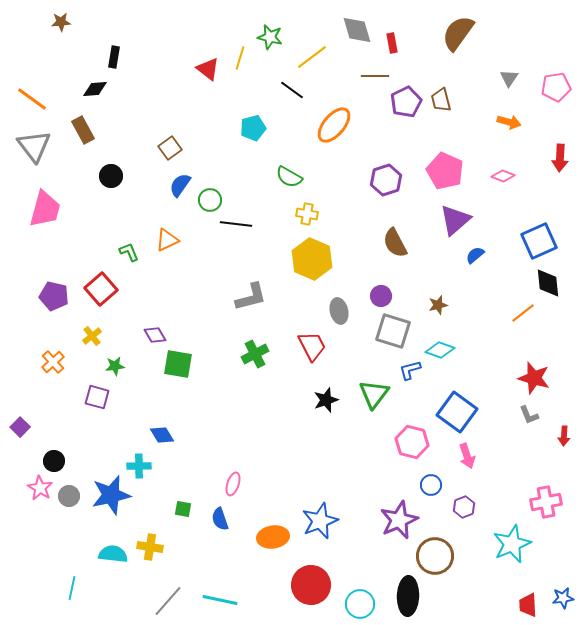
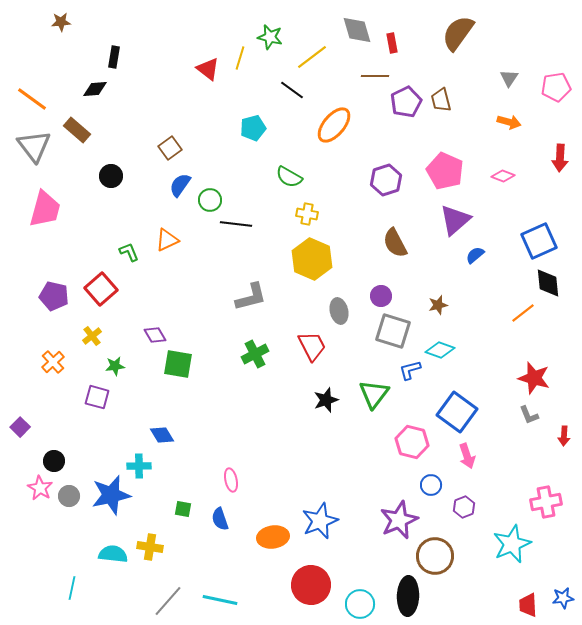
brown rectangle at (83, 130): moved 6 px left; rotated 20 degrees counterclockwise
pink ellipse at (233, 484): moved 2 px left, 4 px up; rotated 30 degrees counterclockwise
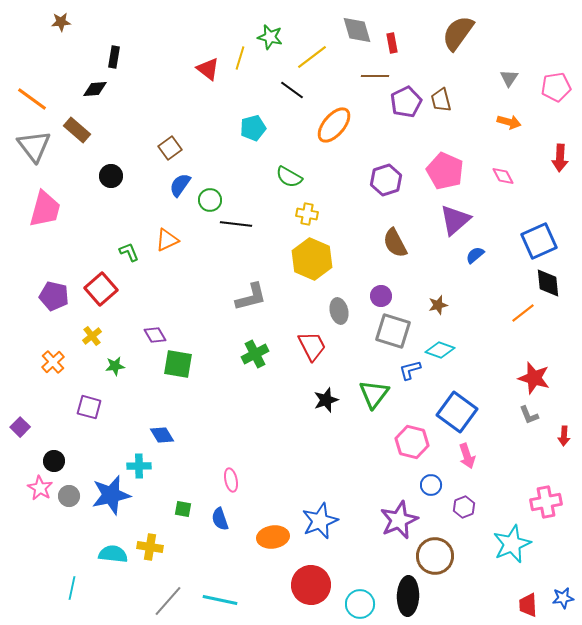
pink diamond at (503, 176): rotated 40 degrees clockwise
purple square at (97, 397): moved 8 px left, 10 px down
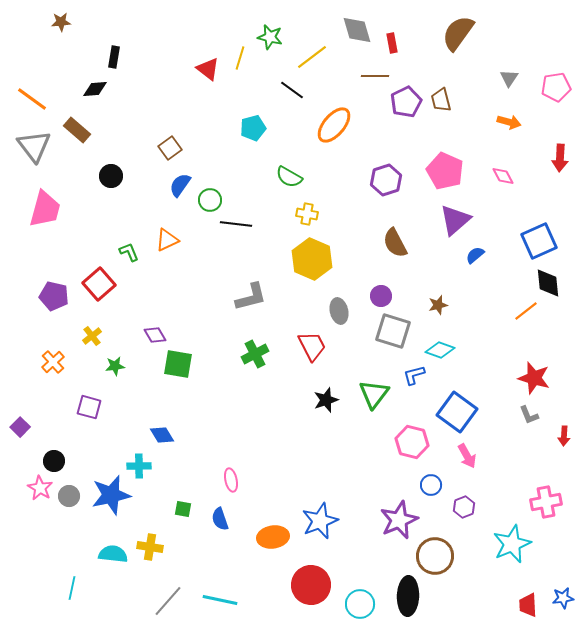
red square at (101, 289): moved 2 px left, 5 px up
orange line at (523, 313): moved 3 px right, 2 px up
blue L-shape at (410, 370): moved 4 px right, 5 px down
pink arrow at (467, 456): rotated 10 degrees counterclockwise
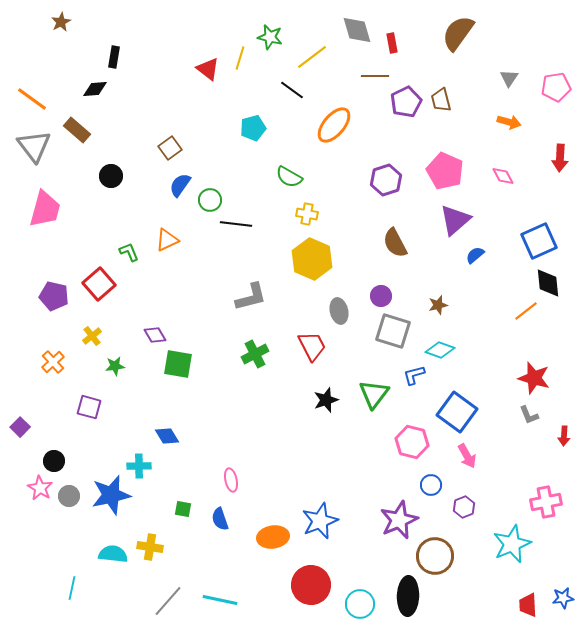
brown star at (61, 22): rotated 24 degrees counterclockwise
blue diamond at (162, 435): moved 5 px right, 1 px down
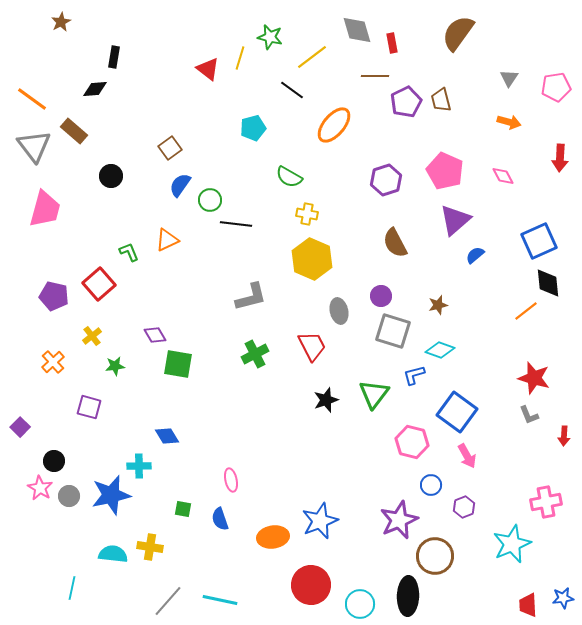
brown rectangle at (77, 130): moved 3 px left, 1 px down
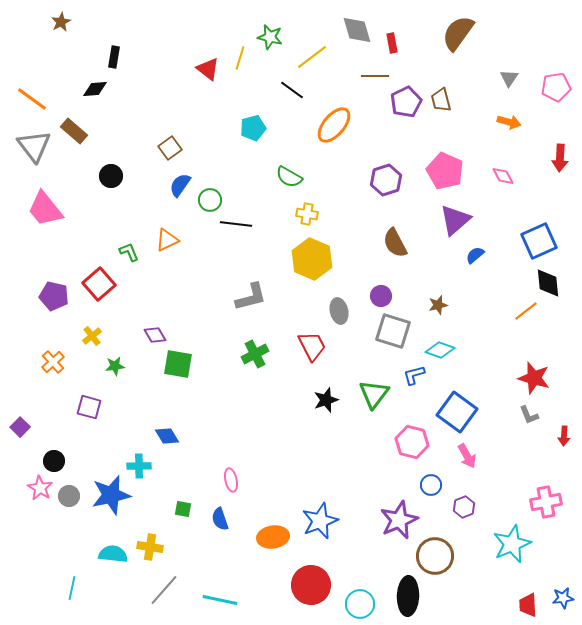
pink trapezoid at (45, 209): rotated 126 degrees clockwise
gray line at (168, 601): moved 4 px left, 11 px up
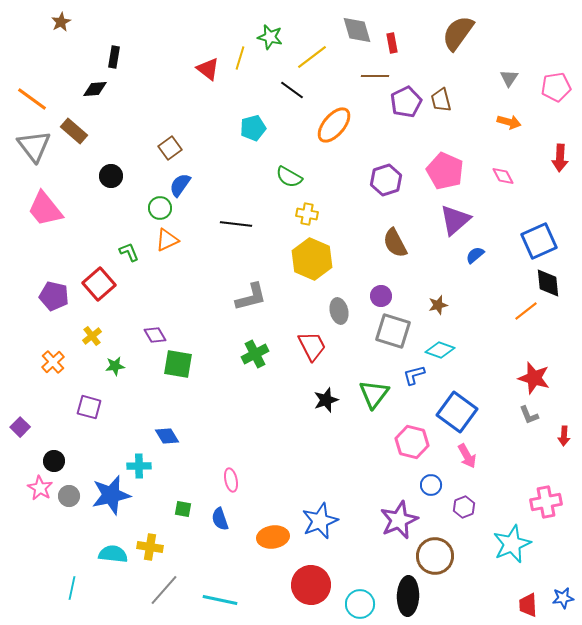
green circle at (210, 200): moved 50 px left, 8 px down
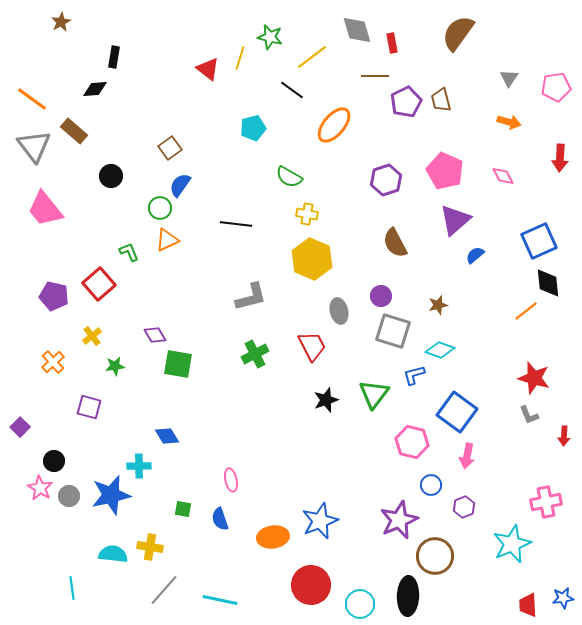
pink arrow at (467, 456): rotated 40 degrees clockwise
cyan line at (72, 588): rotated 20 degrees counterclockwise
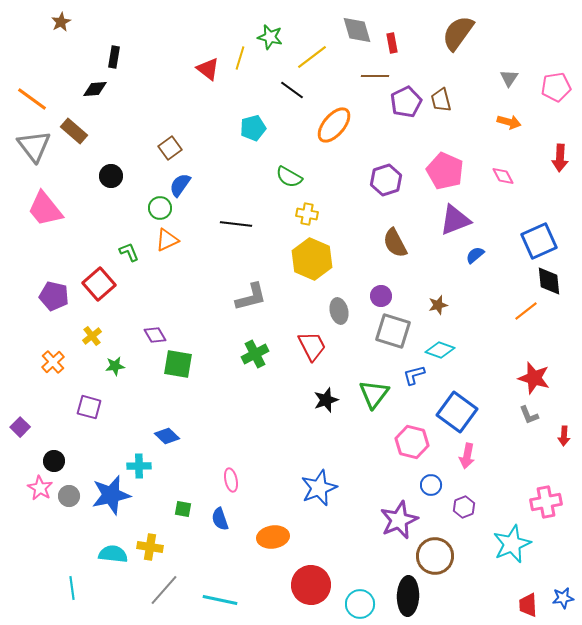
purple triangle at (455, 220): rotated 20 degrees clockwise
black diamond at (548, 283): moved 1 px right, 2 px up
blue diamond at (167, 436): rotated 15 degrees counterclockwise
blue star at (320, 521): moved 1 px left, 33 px up
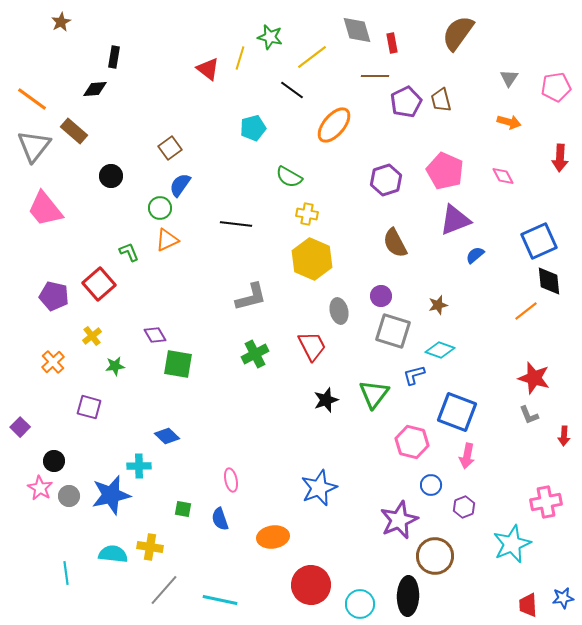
gray triangle at (34, 146): rotated 15 degrees clockwise
blue square at (457, 412): rotated 15 degrees counterclockwise
cyan line at (72, 588): moved 6 px left, 15 px up
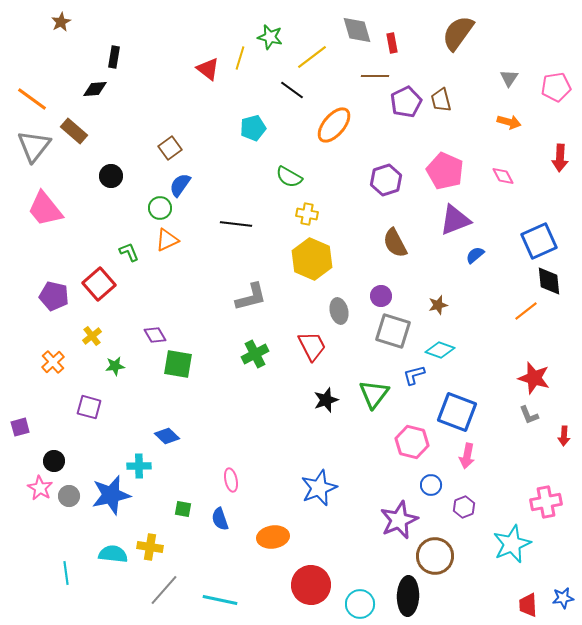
purple square at (20, 427): rotated 30 degrees clockwise
